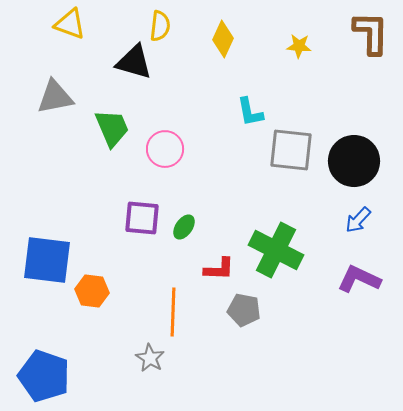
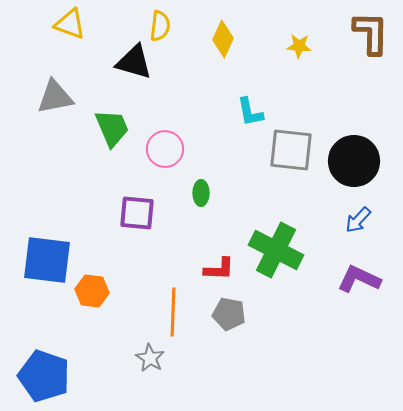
purple square: moved 5 px left, 5 px up
green ellipse: moved 17 px right, 34 px up; rotated 35 degrees counterclockwise
gray pentagon: moved 15 px left, 4 px down
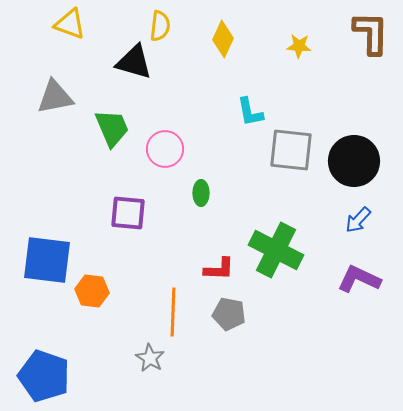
purple square: moved 9 px left
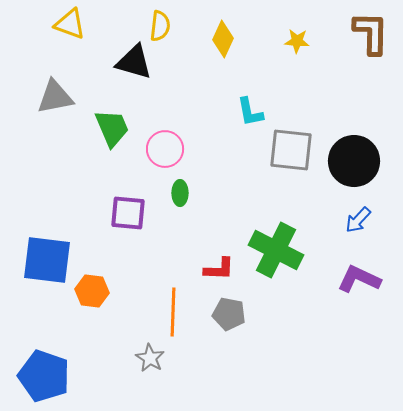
yellow star: moved 2 px left, 5 px up
green ellipse: moved 21 px left
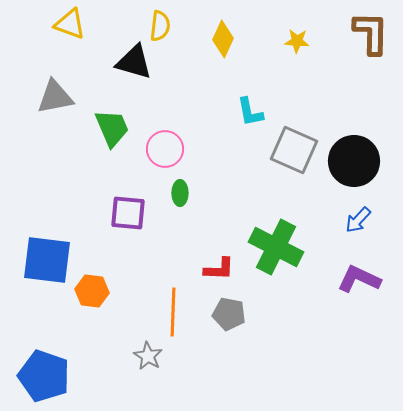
gray square: moved 3 px right; rotated 18 degrees clockwise
green cross: moved 3 px up
gray star: moved 2 px left, 2 px up
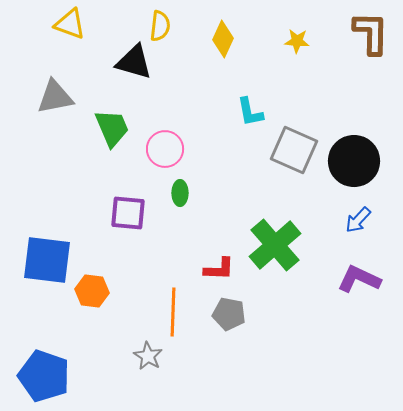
green cross: moved 1 px left, 2 px up; rotated 22 degrees clockwise
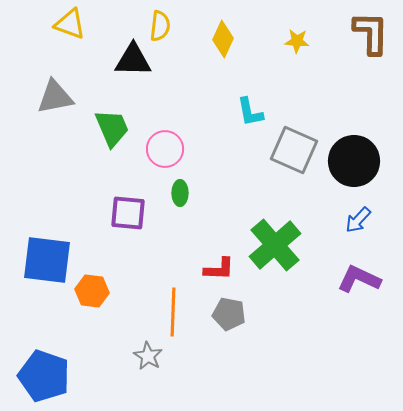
black triangle: moved 1 px left, 2 px up; rotated 15 degrees counterclockwise
